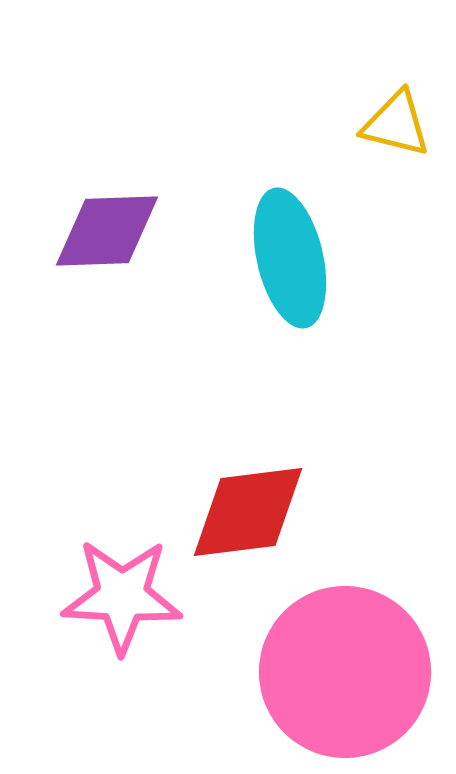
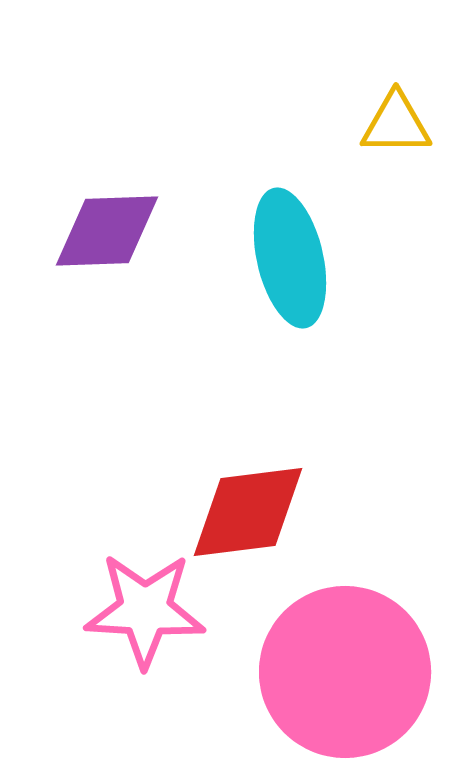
yellow triangle: rotated 14 degrees counterclockwise
pink star: moved 23 px right, 14 px down
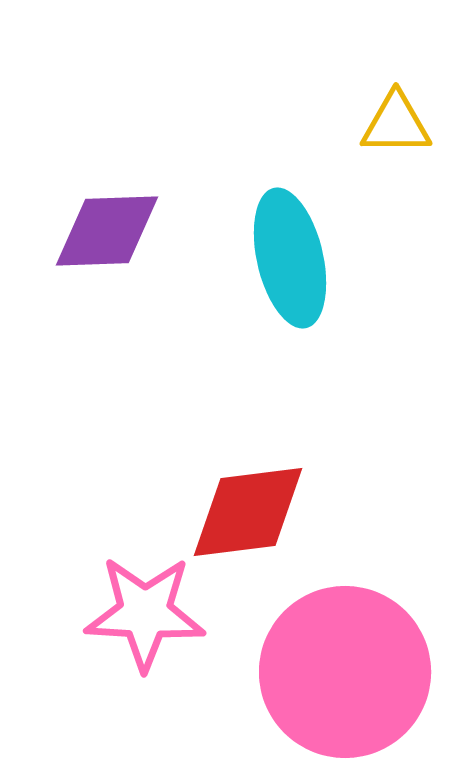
pink star: moved 3 px down
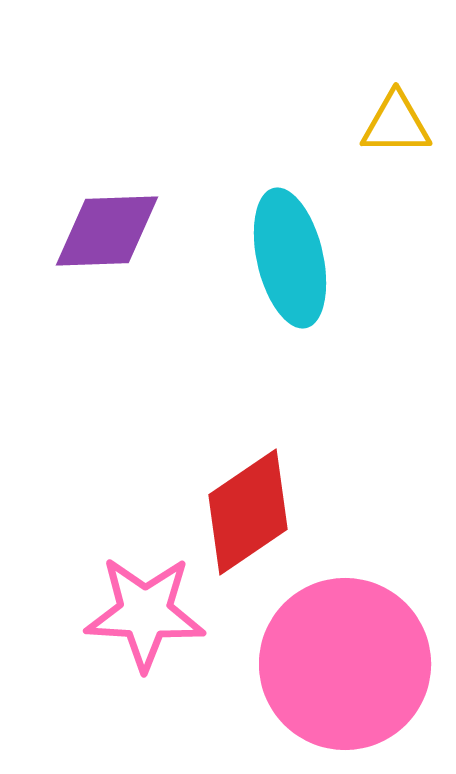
red diamond: rotated 27 degrees counterclockwise
pink circle: moved 8 px up
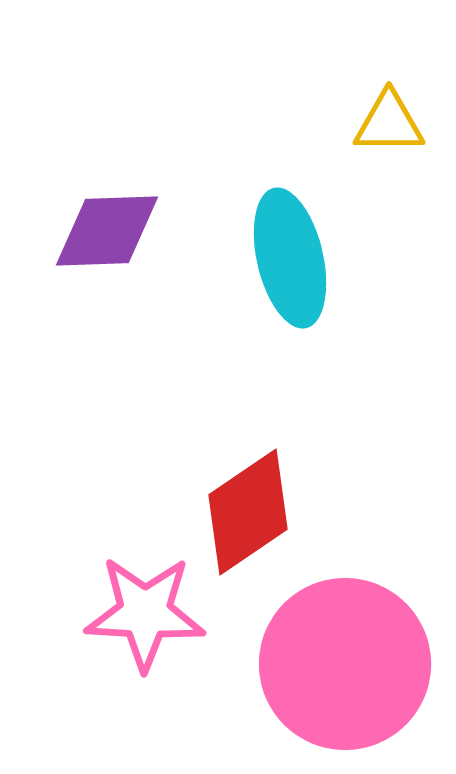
yellow triangle: moved 7 px left, 1 px up
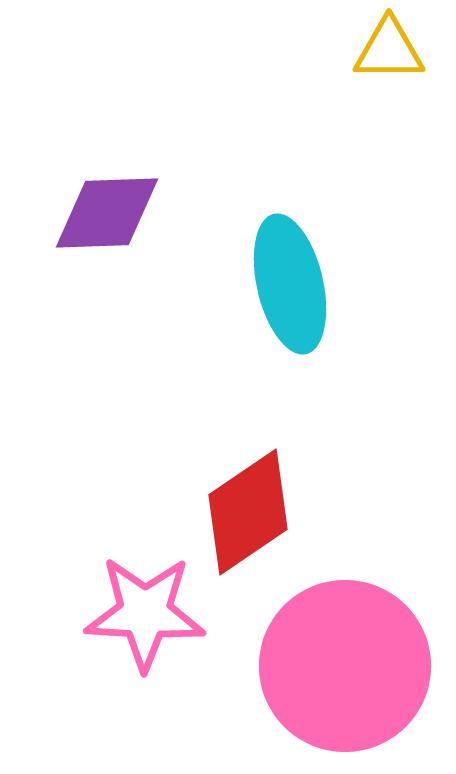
yellow triangle: moved 73 px up
purple diamond: moved 18 px up
cyan ellipse: moved 26 px down
pink circle: moved 2 px down
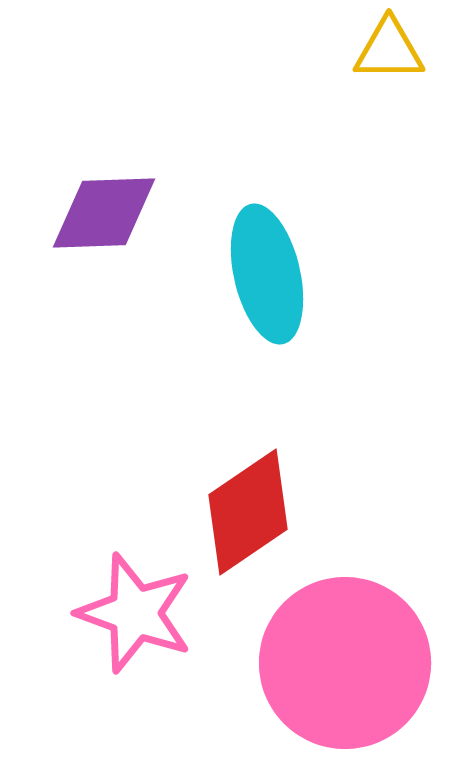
purple diamond: moved 3 px left
cyan ellipse: moved 23 px left, 10 px up
pink star: moved 10 px left; rotated 17 degrees clockwise
pink circle: moved 3 px up
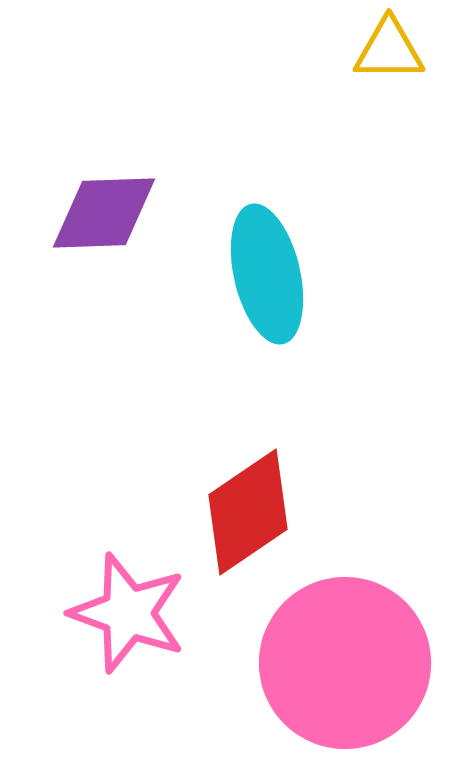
pink star: moved 7 px left
